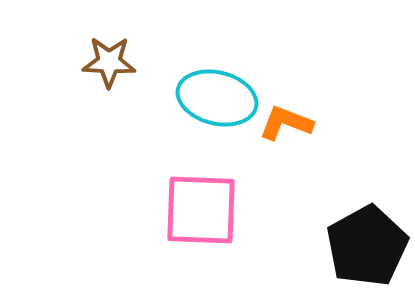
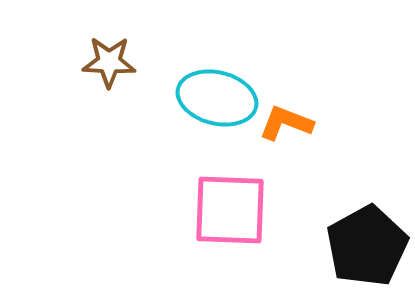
pink square: moved 29 px right
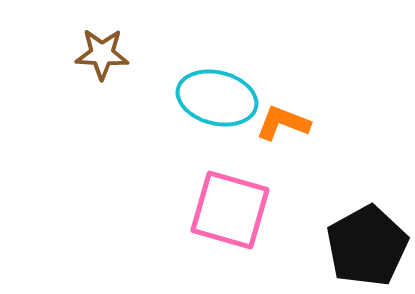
brown star: moved 7 px left, 8 px up
orange L-shape: moved 3 px left
pink square: rotated 14 degrees clockwise
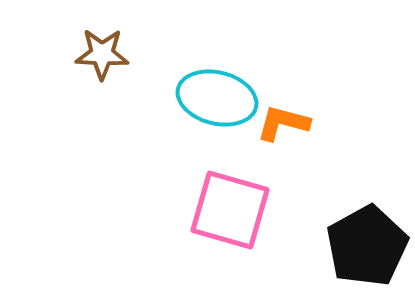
orange L-shape: rotated 6 degrees counterclockwise
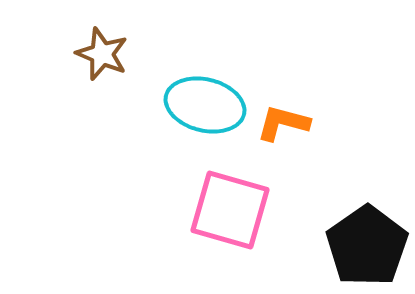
brown star: rotated 20 degrees clockwise
cyan ellipse: moved 12 px left, 7 px down
black pentagon: rotated 6 degrees counterclockwise
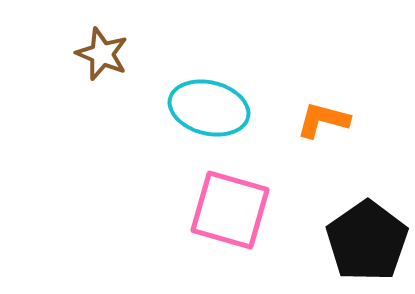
cyan ellipse: moved 4 px right, 3 px down
orange L-shape: moved 40 px right, 3 px up
black pentagon: moved 5 px up
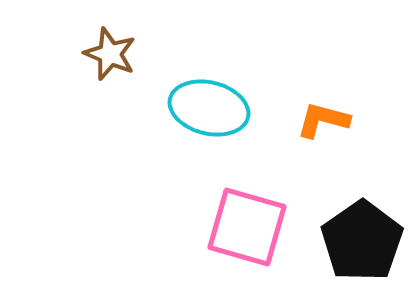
brown star: moved 8 px right
pink square: moved 17 px right, 17 px down
black pentagon: moved 5 px left
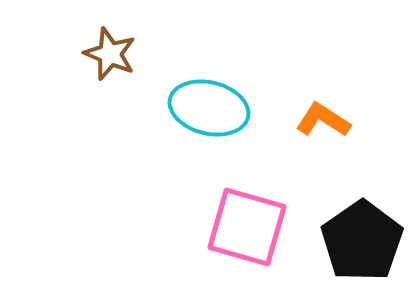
orange L-shape: rotated 18 degrees clockwise
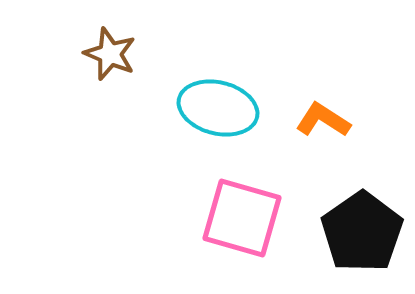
cyan ellipse: moved 9 px right
pink square: moved 5 px left, 9 px up
black pentagon: moved 9 px up
